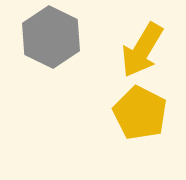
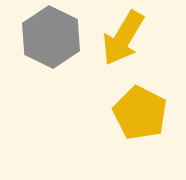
yellow arrow: moved 19 px left, 12 px up
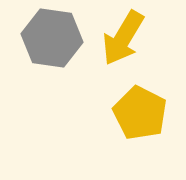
gray hexagon: moved 1 px right, 1 px down; rotated 18 degrees counterclockwise
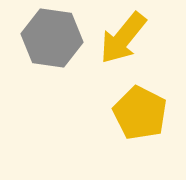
yellow arrow: rotated 8 degrees clockwise
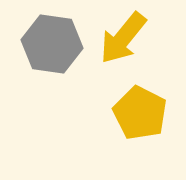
gray hexagon: moved 6 px down
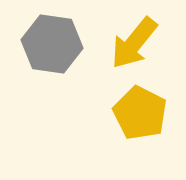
yellow arrow: moved 11 px right, 5 px down
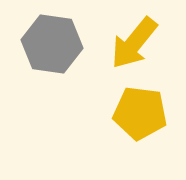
yellow pentagon: rotated 20 degrees counterclockwise
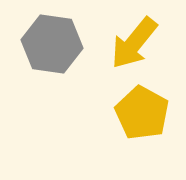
yellow pentagon: moved 2 px right; rotated 22 degrees clockwise
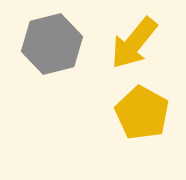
gray hexagon: rotated 22 degrees counterclockwise
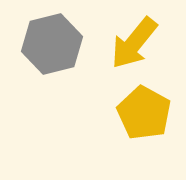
yellow pentagon: moved 2 px right
